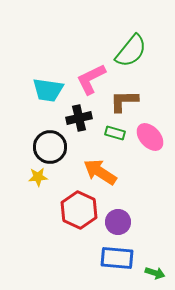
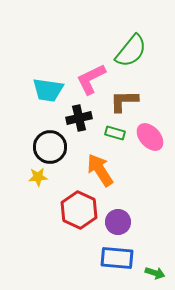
orange arrow: moved 2 px up; rotated 24 degrees clockwise
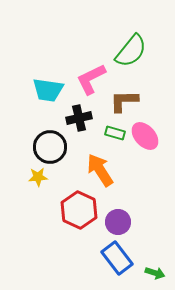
pink ellipse: moved 5 px left, 1 px up
blue rectangle: rotated 48 degrees clockwise
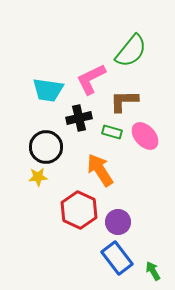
green rectangle: moved 3 px left, 1 px up
black circle: moved 4 px left
green arrow: moved 2 px left, 2 px up; rotated 138 degrees counterclockwise
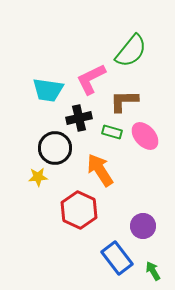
black circle: moved 9 px right, 1 px down
purple circle: moved 25 px right, 4 px down
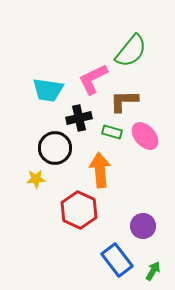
pink L-shape: moved 2 px right
orange arrow: rotated 28 degrees clockwise
yellow star: moved 2 px left, 2 px down
blue rectangle: moved 2 px down
green arrow: rotated 60 degrees clockwise
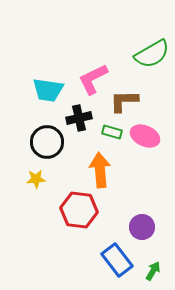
green semicircle: moved 21 px right, 3 px down; rotated 21 degrees clockwise
pink ellipse: rotated 24 degrees counterclockwise
black circle: moved 8 px left, 6 px up
red hexagon: rotated 18 degrees counterclockwise
purple circle: moved 1 px left, 1 px down
